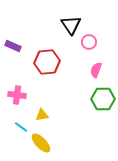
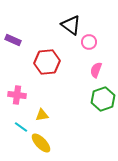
black triangle: rotated 20 degrees counterclockwise
purple rectangle: moved 6 px up
green hexagon: rotated 20 degrees counterclockwise
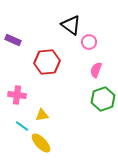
cyan line: moved 1 px right, 1 px up
